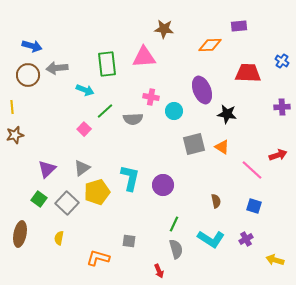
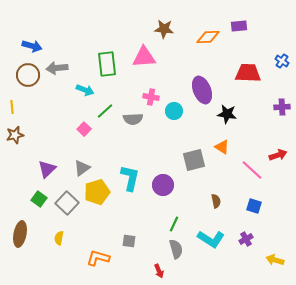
orange diamond at (210, 45): moved 2 px left, 8 px up
gray square at (194, 144): moved 16 px down
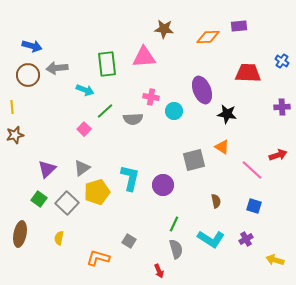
gray square at (129, 241): rotated 24 degrees clockwise
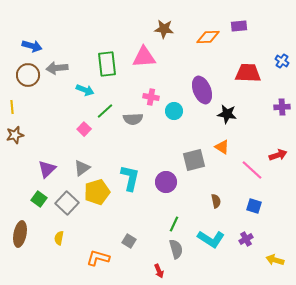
purple circle at (163, 185): moved 3 px right, 3 px up
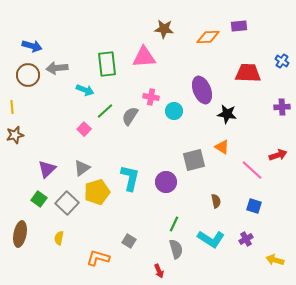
gray semicircle at (133, 119): moved 3 px left, 3 px up; rotated 126 degrees clockwise
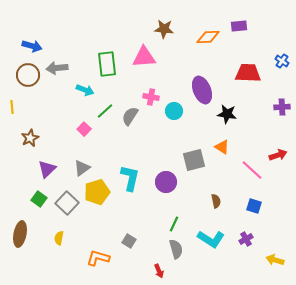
brown star at (15, 135): moved 15 px right, 3 px down; rotated 12 degrees counterclockwise
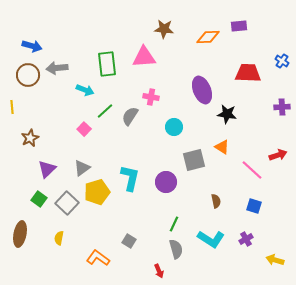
cyan circle at (174, 111): moved 16 px down
orange L-shape at (98, 258): rotated 20 degrees clockwise
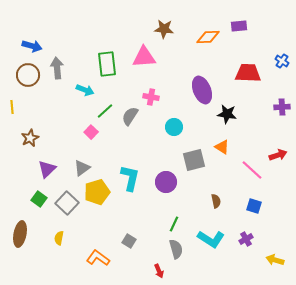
gray arrow at (57, 68): rotated 90 degrees clockwise
pink square at (84, 129): moved 7 px right, 3 px down
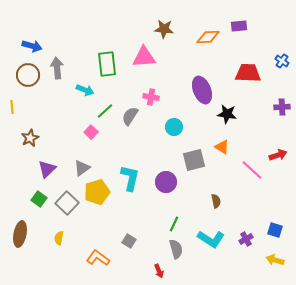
blue square at (254, 206): moved 21 px right, 24 px down
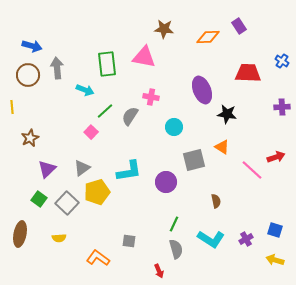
purple rectangle at (239, 26): rotated 63 degrees clockwise
pink triangle at (144, 57): rotated 15 degrees clockwise
red arrow at (278, 155): moved 2 px left, 2 px down
cyan L-shape at (130, 178): moved 1 px left, 7 px up; rotated 68 degrees clockwise
yellow semicircle at (59, 238): rotated 104 degrees counterclockwise
gray square at (129, 241): rotated 24 degrees counterclockwise
